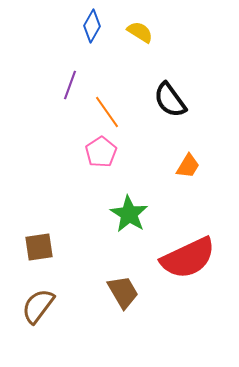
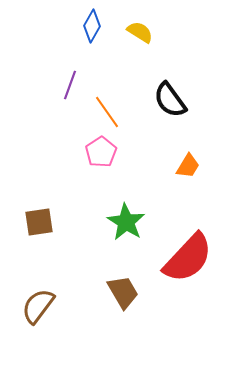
green star: moved 3 px left, 8 px down
brown square: moved 25 px up
red semicircle: rotated 22 degrees counterclockwise
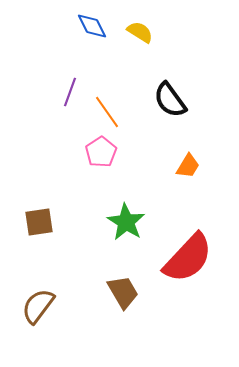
blue diamond: rotated 56 degrees counterclockwise
purple line: moved 7 px down
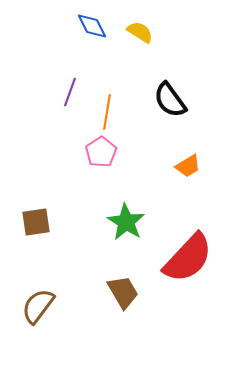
orange line: rotated 44 degrees clockwise
orange trapezoid: rotated 28 degrees clockwise
brown square: moved 3 px left
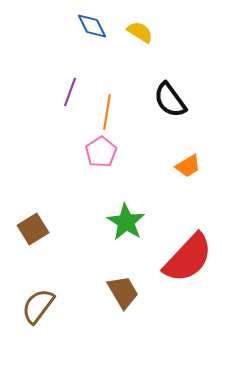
brown square: moved 3 px left, 7 px down; rotated 24 degrees counterclockwise
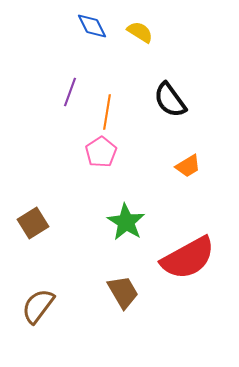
brown square: moved 6 px up
red semicircle: rotated 18 degrees clockwise
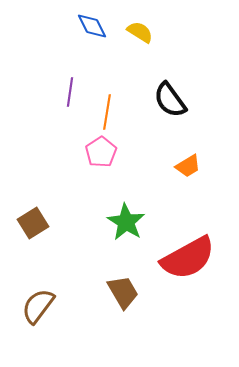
purple line: rotated 12 degrees counterclockwise
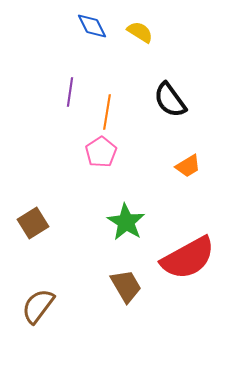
brown trapezoid: moved 3 px right, 6 px up
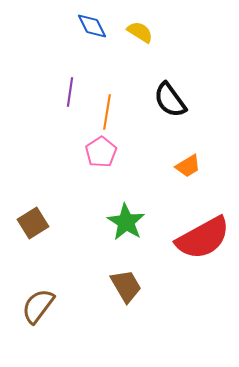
red semicircle: moved 15 px right, 20 px up
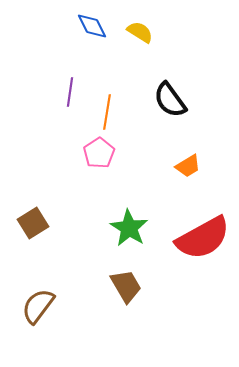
pink pentagon: moved 2 px left, 1 px down
green star: moved 3 px right, 6 px down
